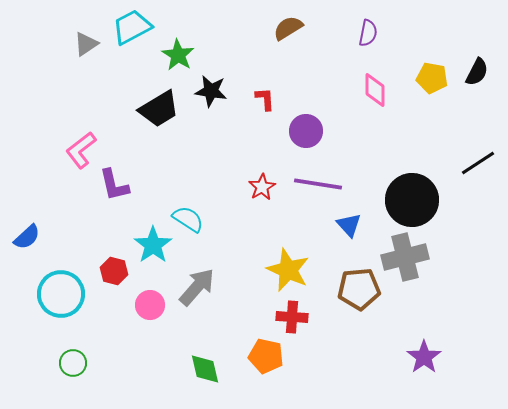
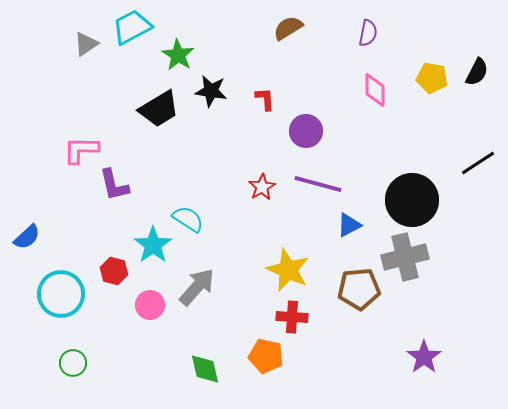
pink L-shape: rotated 39 degrees clockwise
purple line: rotated 6 degrees clockwise
blue triangle: rotated 44 degrees clockwise
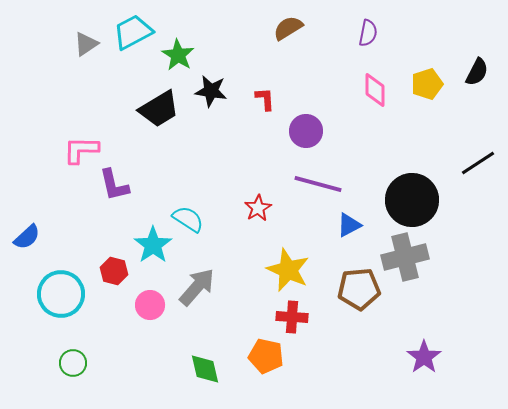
cyan trapezoid: moved 1 px right, 5 px down
yellow pentagon: moved 5 px left, 6 px down; rotated 28 degrees counterclockwise
red star: moved 4 px left, 21 px down
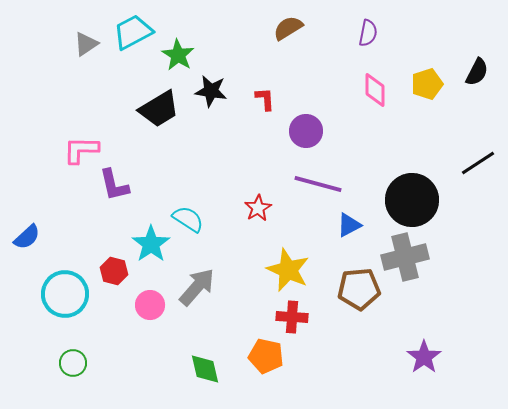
cyan star: moved 2 px left, 1 px up
cyan circle: moved 4 px right
